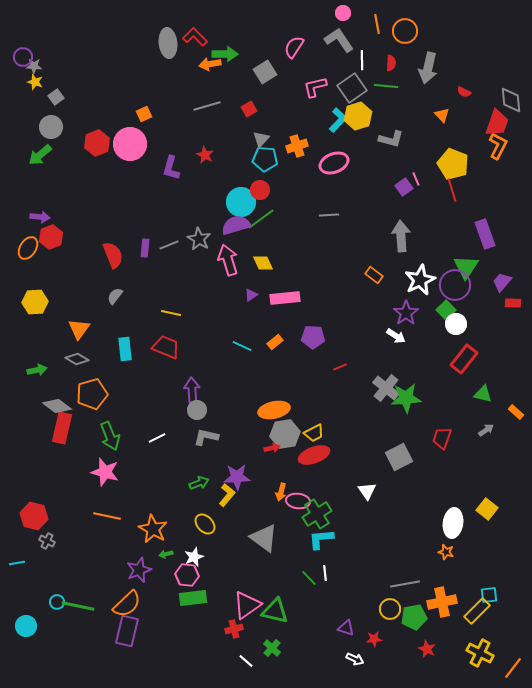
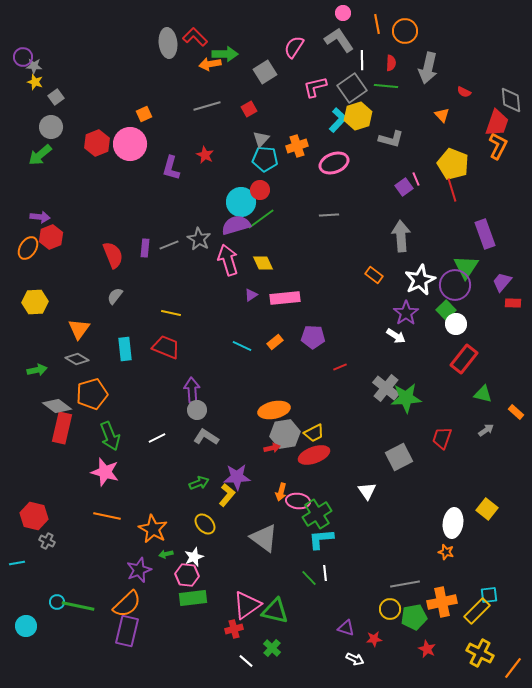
gray L-shape at (206, 437): rotated 20 degrees clockwise
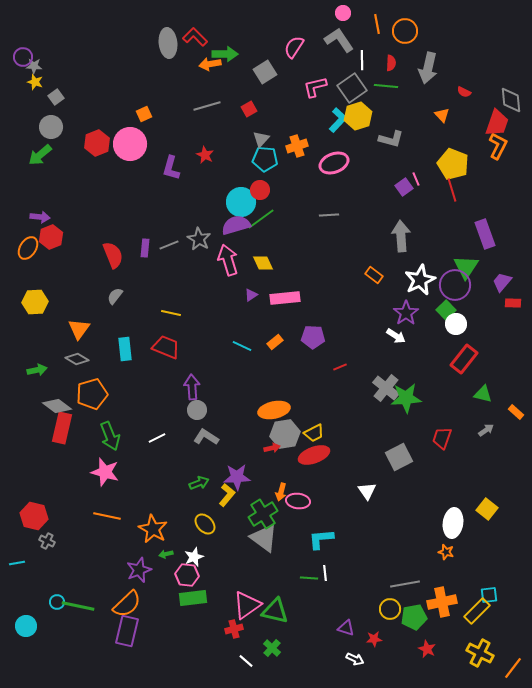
purple arrow at (192, 390): moved 3 px up
green cross at (317, 514): moved 54 px left
green line at (309, 578): rotated 42 degrees counterclockwise
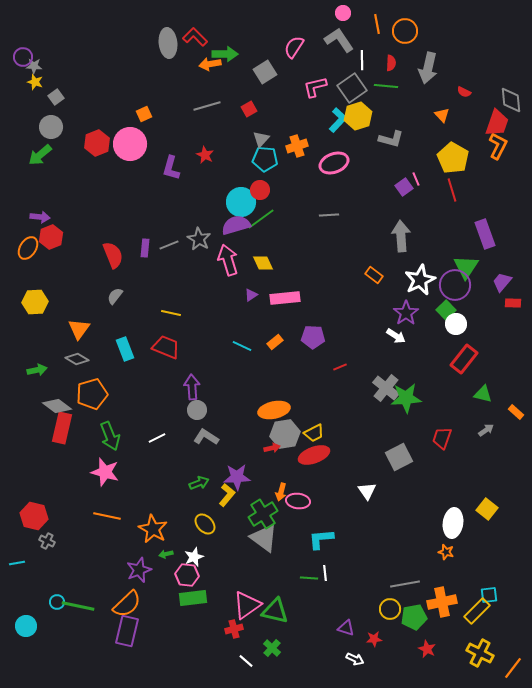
yellow pentagon at (453, 164): moved 6 px up; rotated 8 degrees clockwise
cyan rectangle at (125, 349): rotated 15 degrees counterclockwise
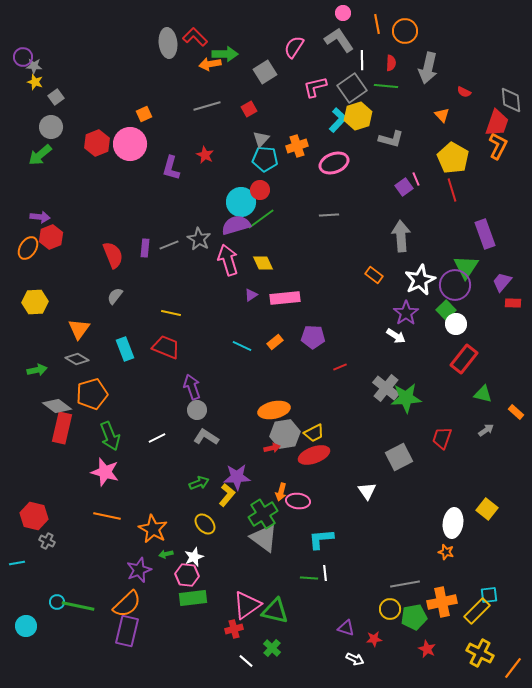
purple arrow at (192, 387): rotated 15 degrees counterclockwise
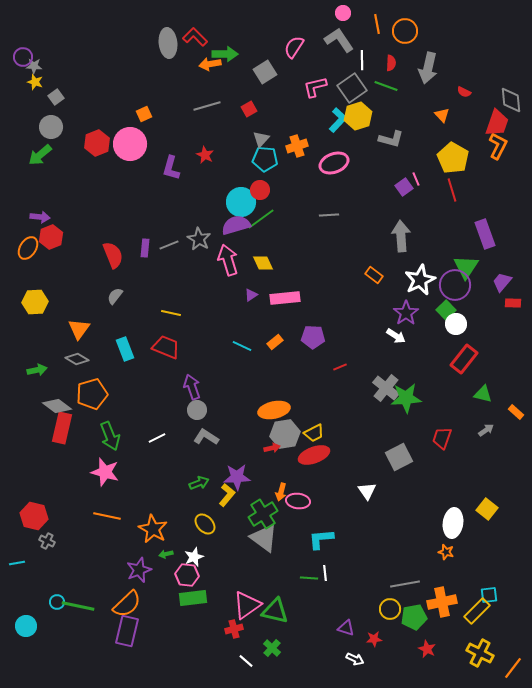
green line at (386, 86): rotated 15 degrees clockwise
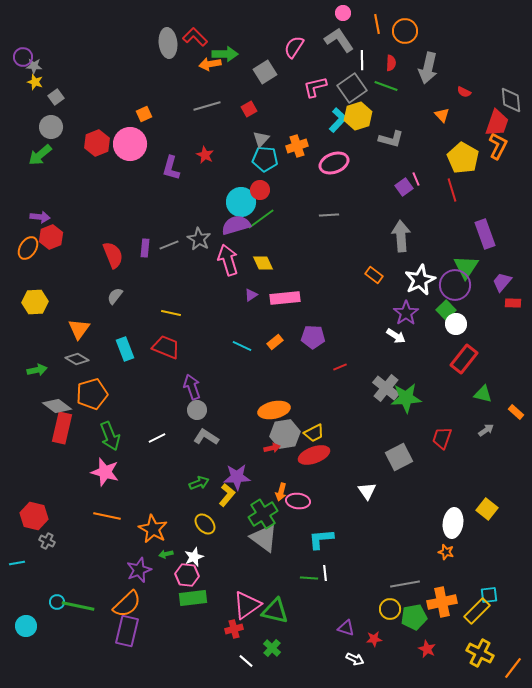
yellow pentagon at (453, 158): moved 10 px right
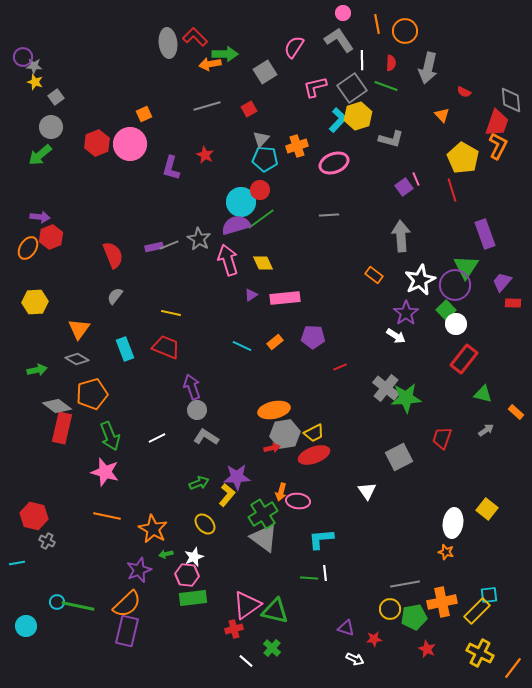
purple rectangle at (145, 248): moved 9 px right, 1 px up; rotated 72 degrees clockwise
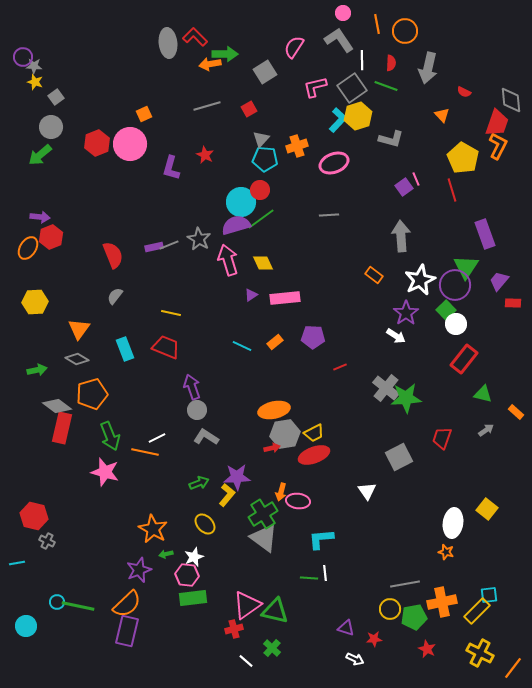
purple trapezoid at (502, 282): moved 3 px left, 1 px up
orange line at (107, 516): moved 38 px right, 64 px up
